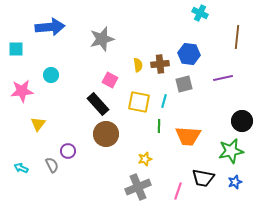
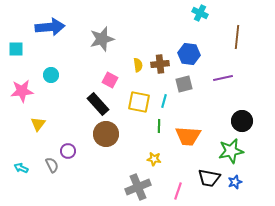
yellow star: moved 9 px right; rotated 24 degrees clockwise
black trapezoid: moved 6 px right
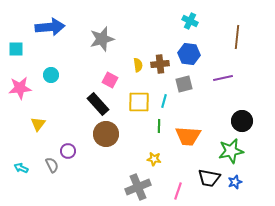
cyan cross: moved 10 px left, 8 px down
pink star: moved 2 px left, 3 px up
yellow square: rotated 10 degrees counterclockwise
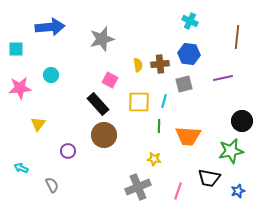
brown circle: moved 2 px left, 1 px down
gray semicircle: moved 20 px down
blue star: moved 3 px right, 9 px down
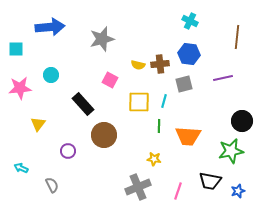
yellow semicircle: rotated 112 degrees clockwise
black rectangle: moved 15 px left
black trapezoid: moved 1 px right, 3 px down
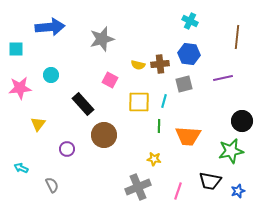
purple circle: moved 1 px left, 2 px up
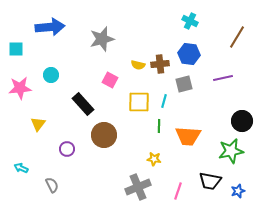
brown line: rotated 25 degrees clockwise
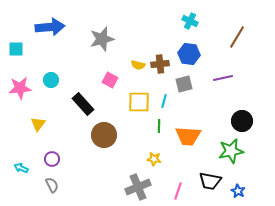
cyan circle: moved 5 px down
purple circle: moved 15 px left, 10 px down
blue star: rotated 24 degrees counterclockwise
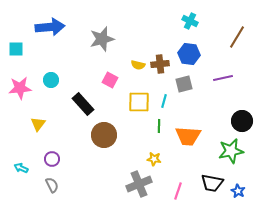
black trapezoid: moved 2 px right, 2 px down
gray cross: moved 1 px right, 3 px up
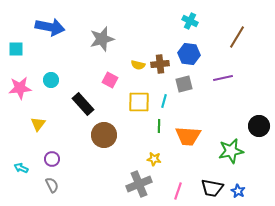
blue arrow: rotated 16 degrees clockwise
black circle: moved 17 px right, 5 px down
black trapezoid: moved 5 px down
